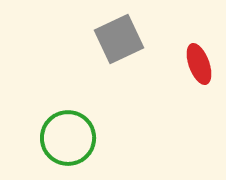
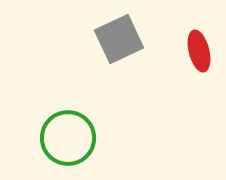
red ellipse: moved 13 px up; rotated 6 degrees clockwise
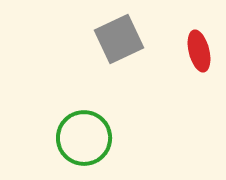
green circle: moved 16 px right
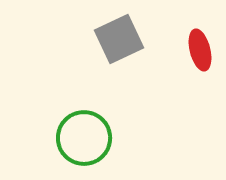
red ellipse: moved 1 px right, 1 px up
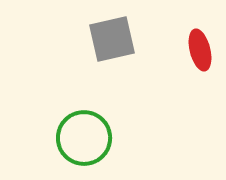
gray square: moved 7 px left; rotated 12 degrees clockwise
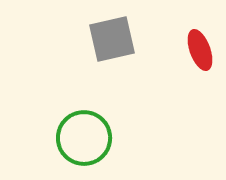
red ellipse: rotated 6 degrees counterclockwise
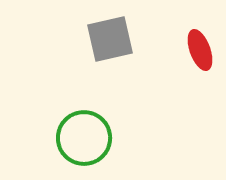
gray square: moved 2 px left
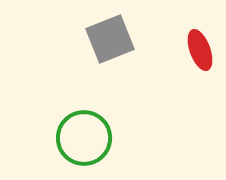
gray square: rotated 9 degrees counterclockwise
